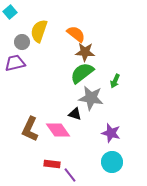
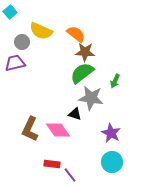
yellow semicircle: moved 2 px right; rotated 85 degrees counterclockwise
purple star: rotated 12 degrees clockwise
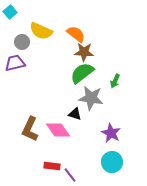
brown star: moved 1 px left
red rectangle: moved 2 px down
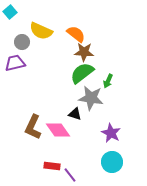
green arrow: moved 7 px left
brown L-shape: moved 3 px right, 2 px up
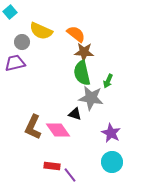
green semicircle: rotated 65 degrees counterclockwise
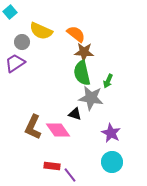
purple trapezoid: rotated 20 degrees counterclockwise
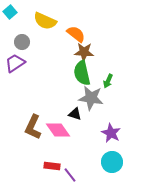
yellow semicircle: moved 4 px right, 10 px up
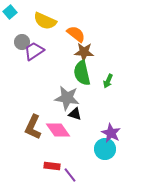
purple trapezoid: moved 19 px right, 12 px up
gray star: moved 24 px left
cyan circle: moved 7 px left, 13 px up
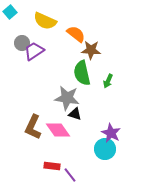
gray circle: moved 1 px down
brown star: moved 7 px right, 2 px up
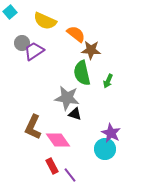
pink diamond: moved 10 px down
red rectangle: rotated 56 degrees clockwise
